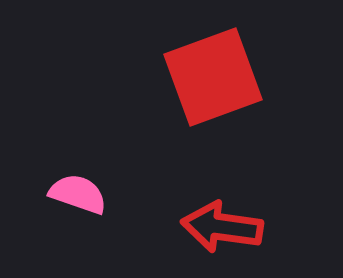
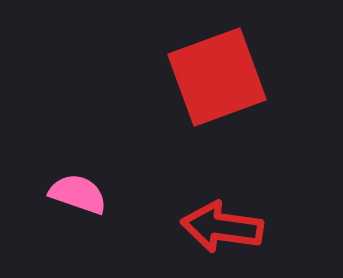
red square: moved 4 px right
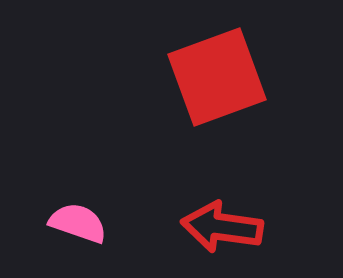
pink semicircle: moved 29 px down
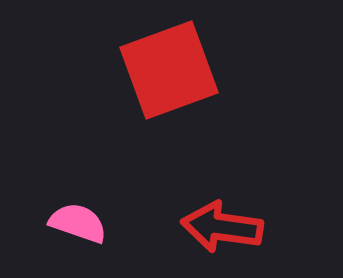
red square: moved 48 px left, 7 px up
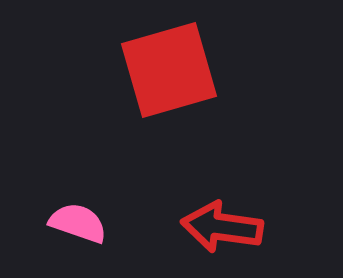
red square: rotated 4 degrees clockwise
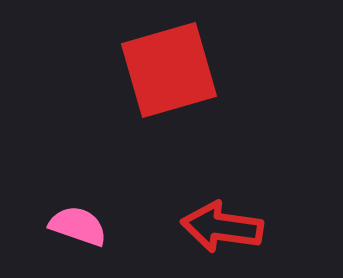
pink semicircle: moved 3 px down
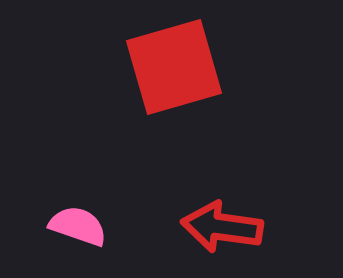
red square: moved 5 px right, 3 px up
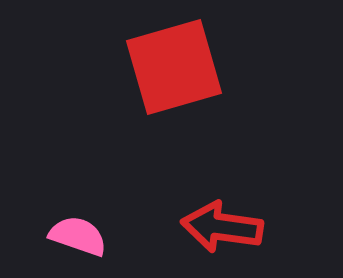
pink semicircle: moved 10 px down
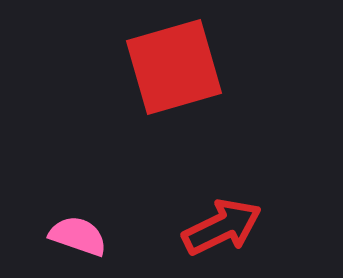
red arrow: rotated 146 degrees clockwise
